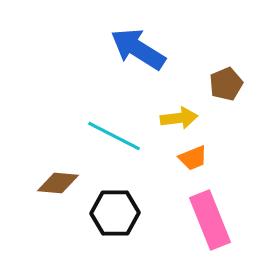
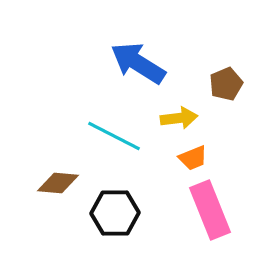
blue arrow: moved 14 px down
pink rectangle: moved 10 px up
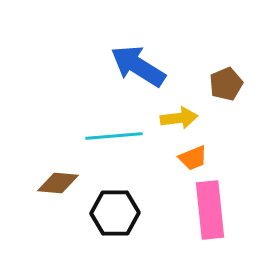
blue arrow: moved 3 px down
cyan line: rotated 32 degrees counterclockwise
pink rectangle: rotated 16 degrees clockwise
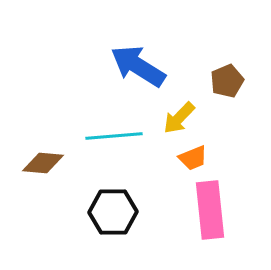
brown pentagon: moved 1 px right, 3 px up
yellow arrow: rotated 141 degrees clockwise
brown diamond: moved 15 px left, 20 px up
black hexagon: moved 2 px left, 1 px up
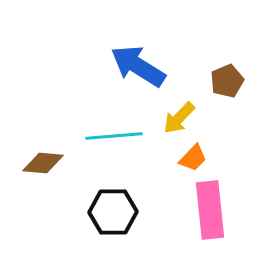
orange trapezoid: rotated 24 degrees counterclockwise
